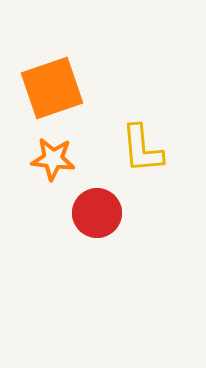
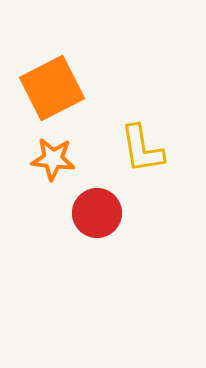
orange square: rotated 8 degrees counterclockwise
yellow L-shape: rotated 4 degrees counterclockwise
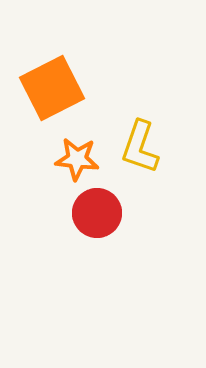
yellow L-shape: moved 2 px left, 2 px up; rotated 28 degrees clockwise
orange star: moved 24 px right
